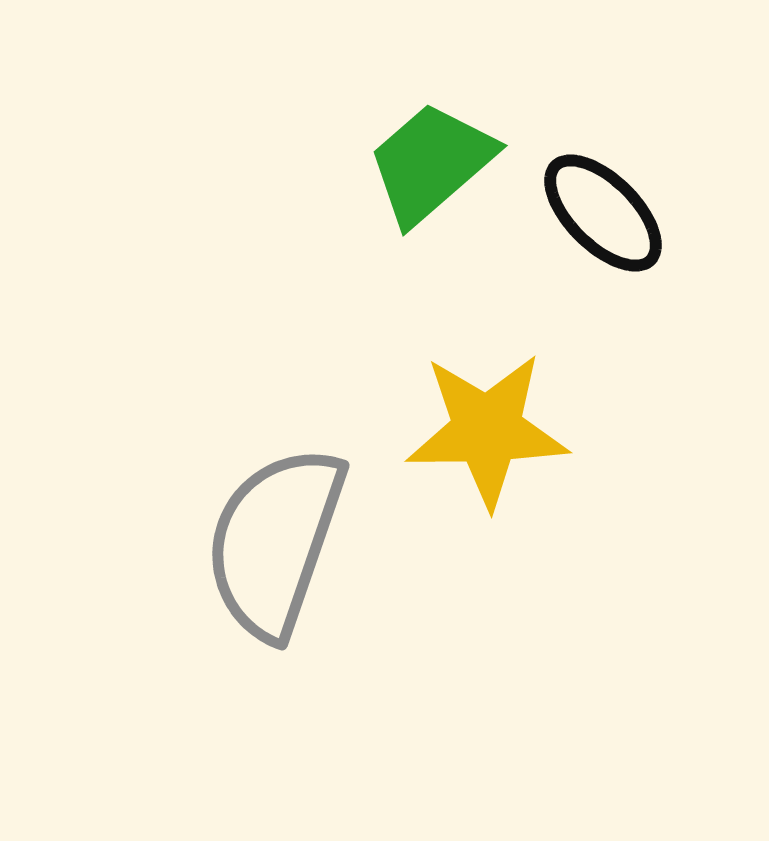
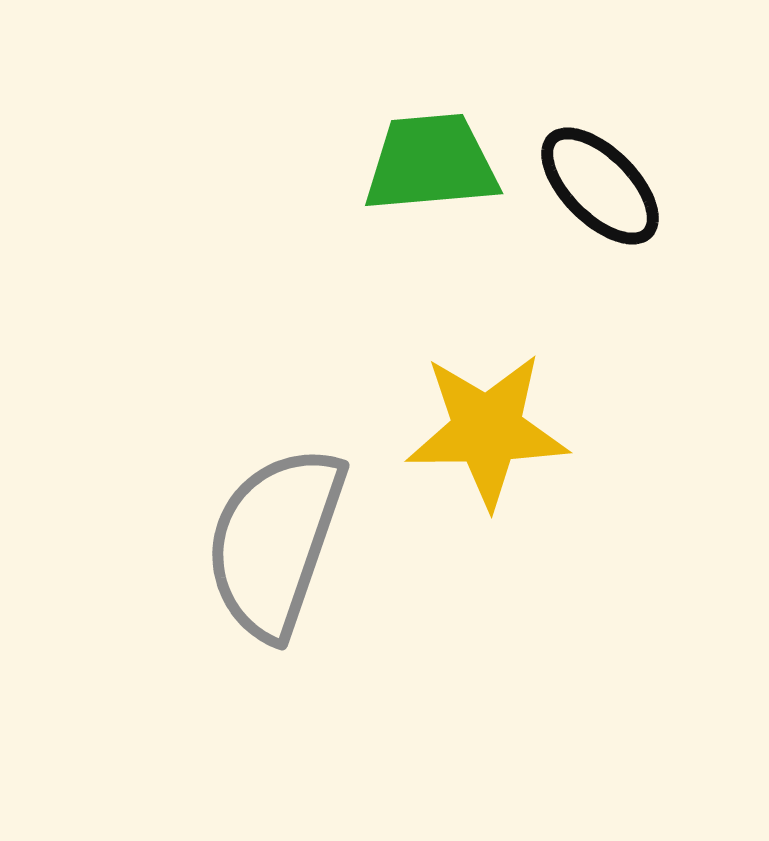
green trapezoid: rotated 36 degrees clockwise
black ellipse: moved 3 px left, 27 px up
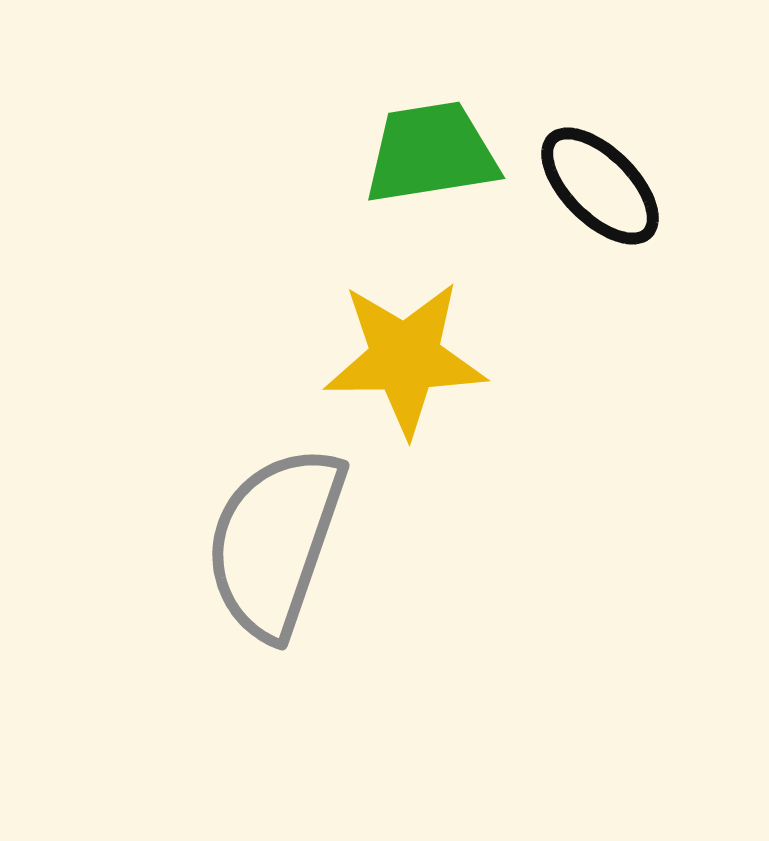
green trapezoid: moved 10 px up; rotated 4 degrees counterclockwise
yellow star: moved 82 px left, 72 px up
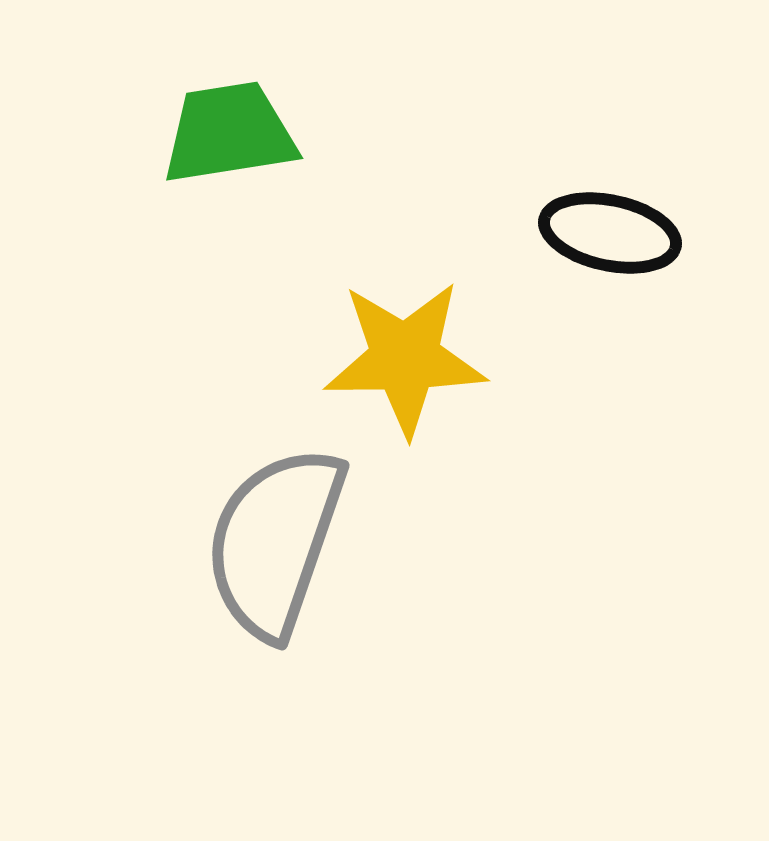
green trapezoid: moved 202 px left, 20 px up
black ellipse: moved 10 px right, 47 px down; rotated 33 degrees counterclockwise
